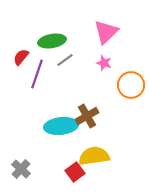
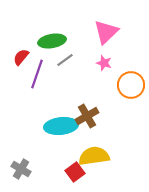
gray cross: rotated 12 degrees counterclockwise
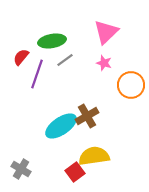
cyan ellipse: rotated 28 degrees counterclockwise
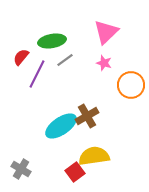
purple line: rotated 8 degrees clockwise
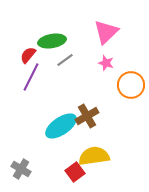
red semicircle: moved 7 px right, 2 px up
pink star: moved 2 px right
purple line: moved 6 px left, 3 px down
